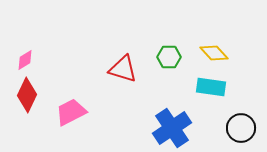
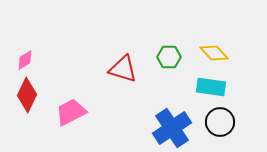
black circle: moved 21 px left, 6 px up
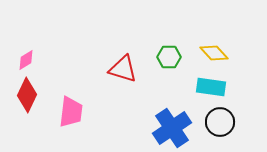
pink diamond: moved 1 px right
pink trapezoid: rotated 124 degrees clockwise
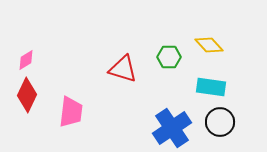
yellow diamond: moved 5 px left, 8 px up
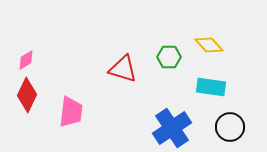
black circle: moved 10 px right, 5 px down
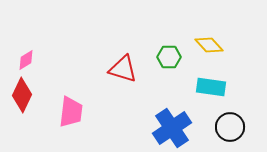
red diamond: moved 5 px left
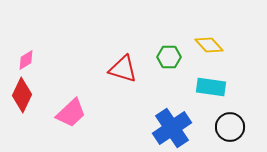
pink trapezoid: moved 1 px down; rotated 40 degrees clockwise
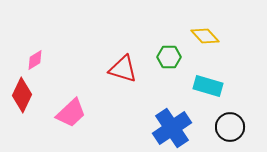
yellow diamond: moved 4 px left, 9 px up
pink diamond: moved 9 px right
cyan rectangle: moved 3 px left, 1 px up; rotated 8 degrees clockwise
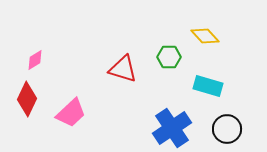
red diamond: moved 5 px right, 4 px down
black circle: moved 3 px left, 2 px down
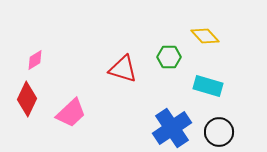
black circle: moved 8 px left, 3 px down
